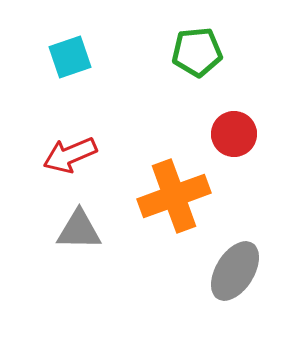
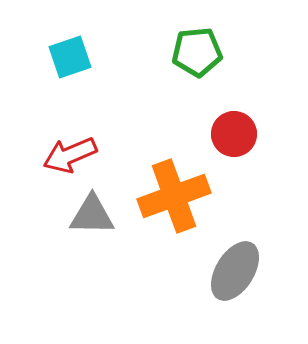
gray triangle: moved 13 px right, 15 px up
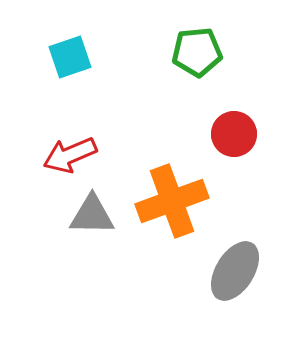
orange cross: moved 2 px left, 5 px down
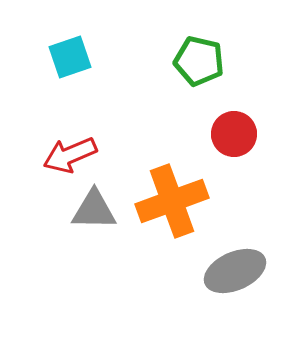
green pentagon: moved 2 px right, 9 px down; rotated 18 degrees clockwise
gray triangle: moved 2 px right, 5 px up
gray ellipse: rotated 34 degrees clockwise
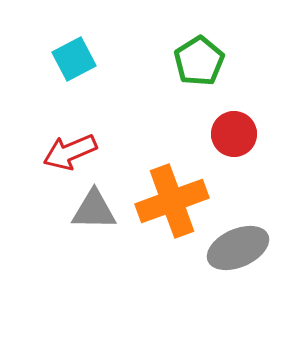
cyan square: moved 4 px right, 2 px down; rotated 9 degrees counterclockwise
green pentagon: rotated 27 degrees clockwise
red arrow: moved 3 px up
gray ellipse: moved 3 px right, 23 px up
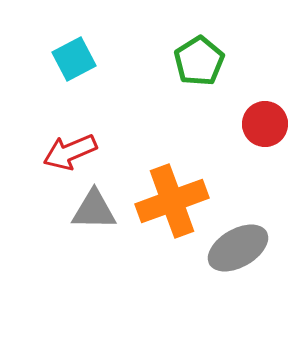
red circle: moved 31 px right, 10 px up
gray ellipse: rotated 6 degrees counterclockwise
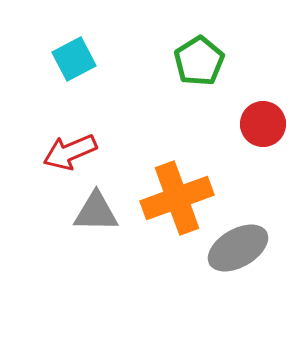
red circle: moved 2 px left
orange cross: moved 5 px right, 3 px up
gray triangle: moved 2 px right, 2 px down
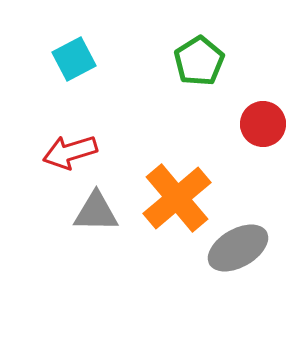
red arrow: rotated 6 degrees clockwise
orange cross: rotated 20 degrees counterclockwise
